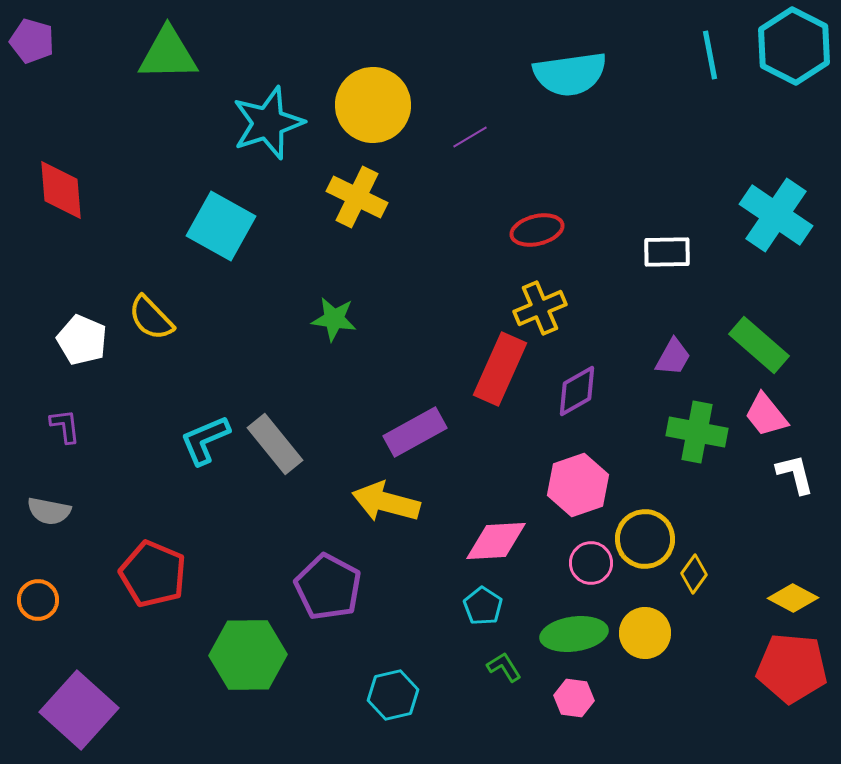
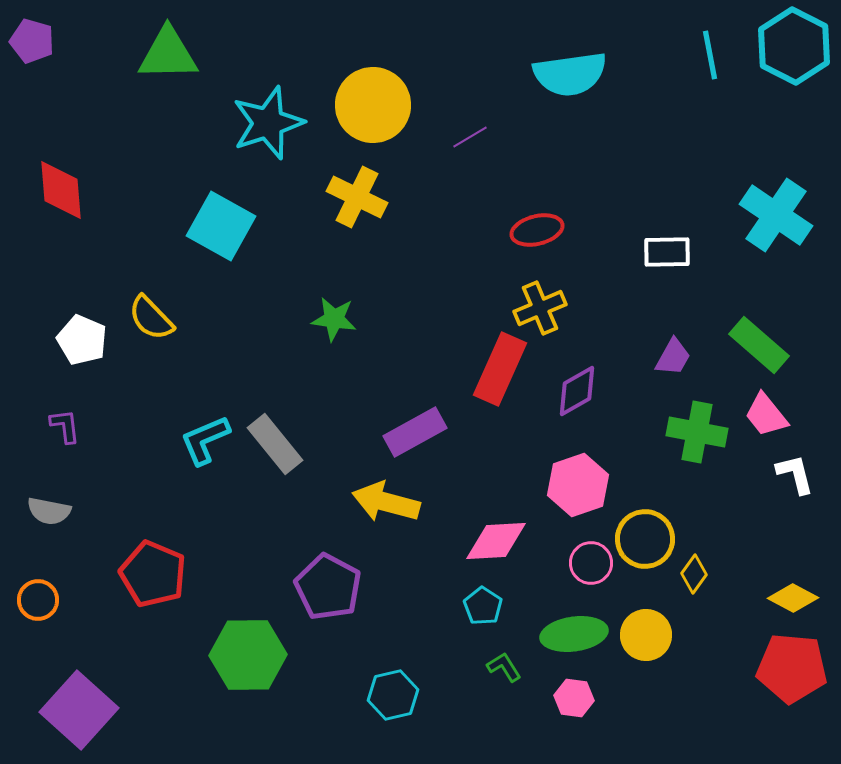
yellow circle at (645, 633): moved 1 px right, 2 px down
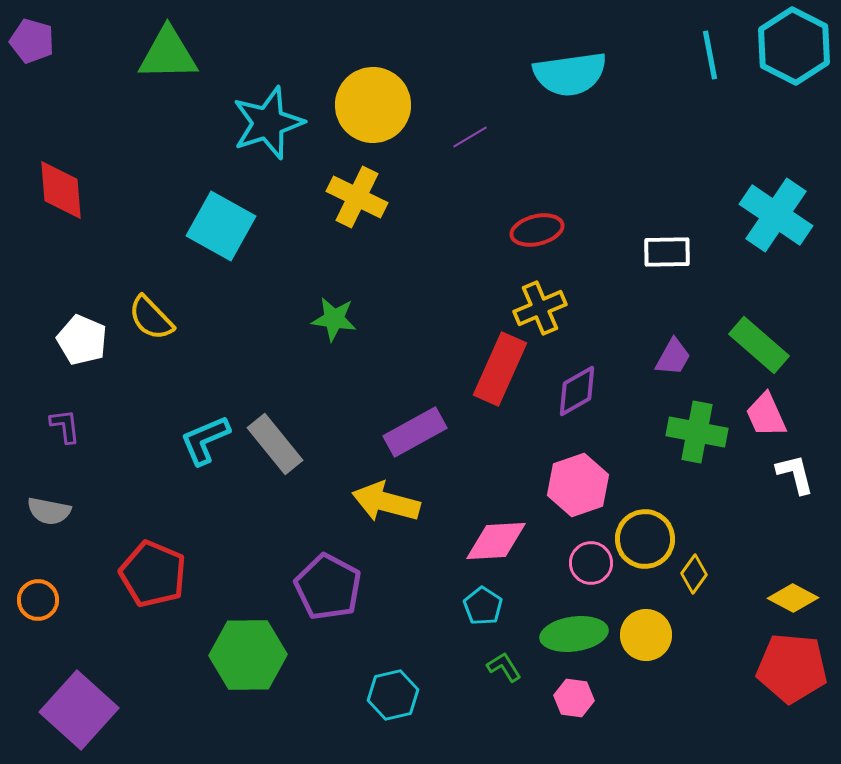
pink trapezoid at (766, 415): rotated 15 degrees clockwise
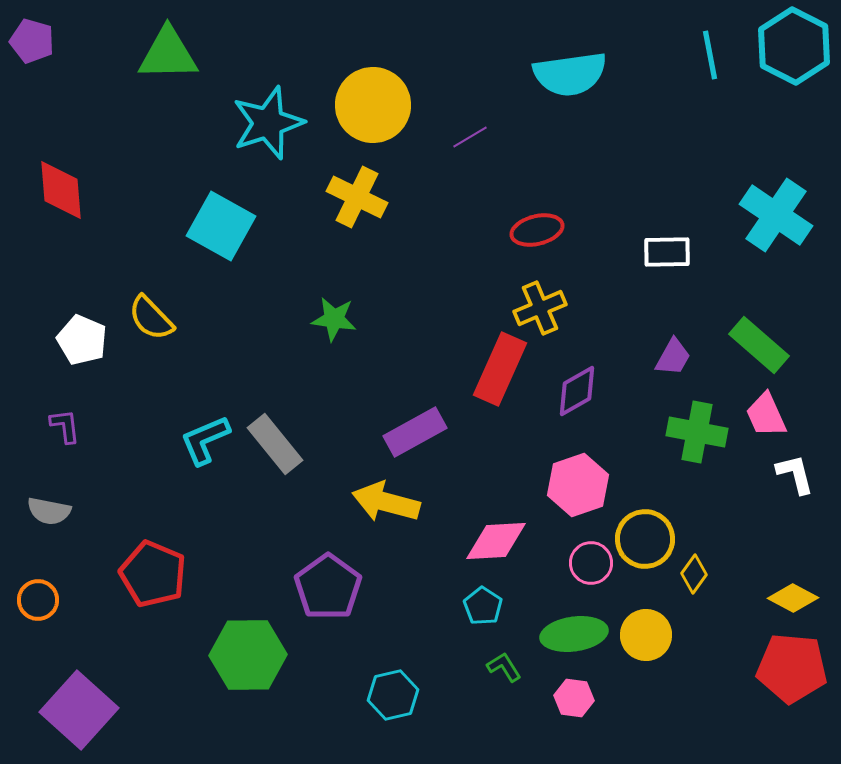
purple pentagon at (328, 587): rotated 8 degrees clockwise
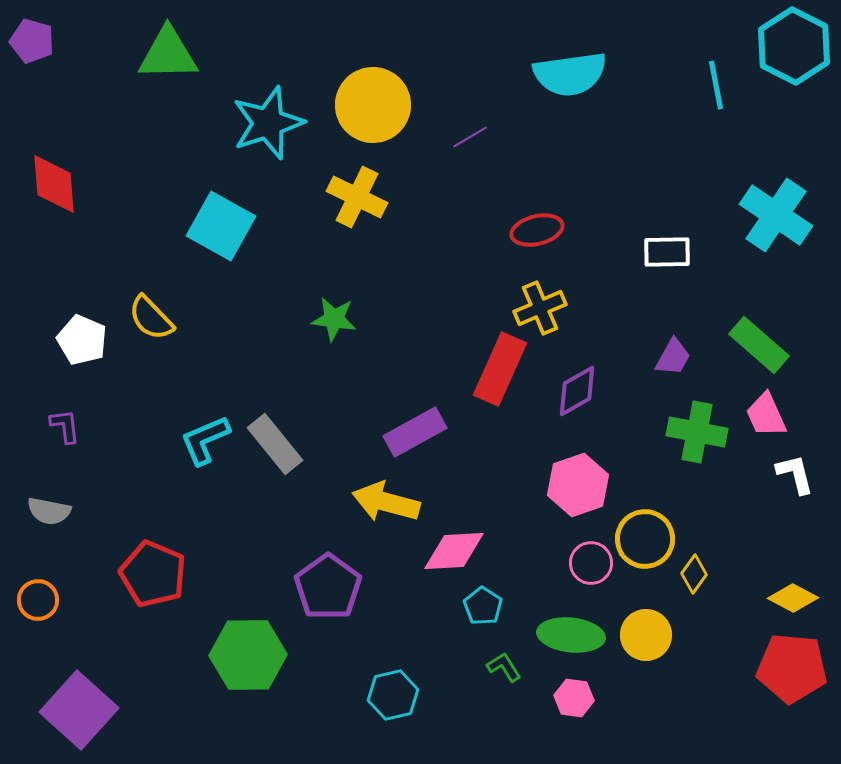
cyan line at (710, 55): moved 6 px right, 30 px down
red diamond at (61, 190): moved 7 px left, 6 px up
pink diamond at (496, 541): moved 42 px left, 10 px down
green ellipse at (574, 634): moved 3 px left, 1 px down; rotated 14 degrees clockwise
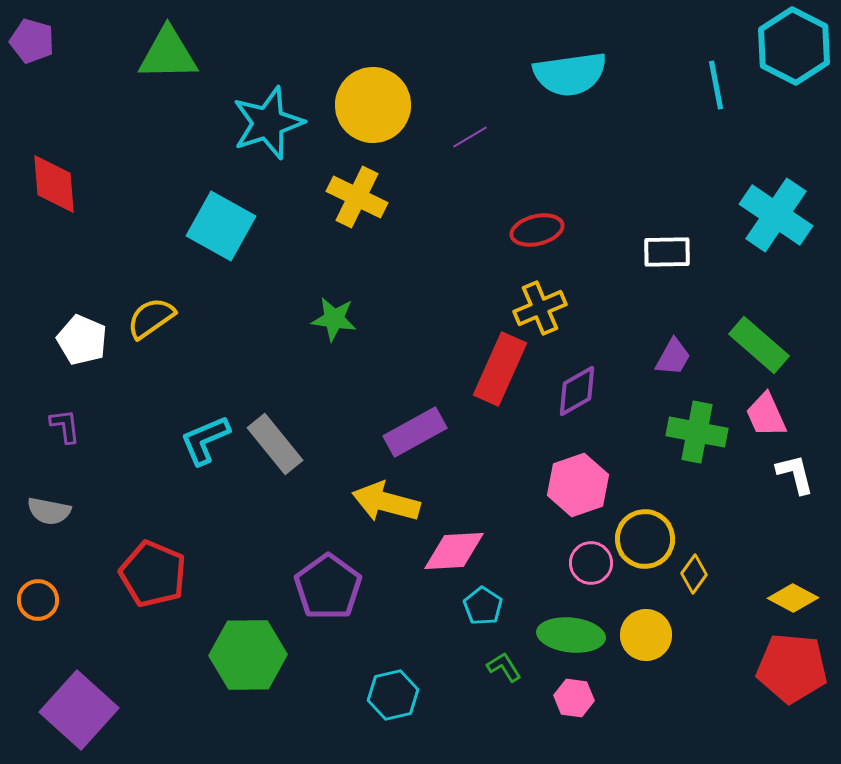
yellow semicircle at (151, 318): rotated 99 degrees clockwise
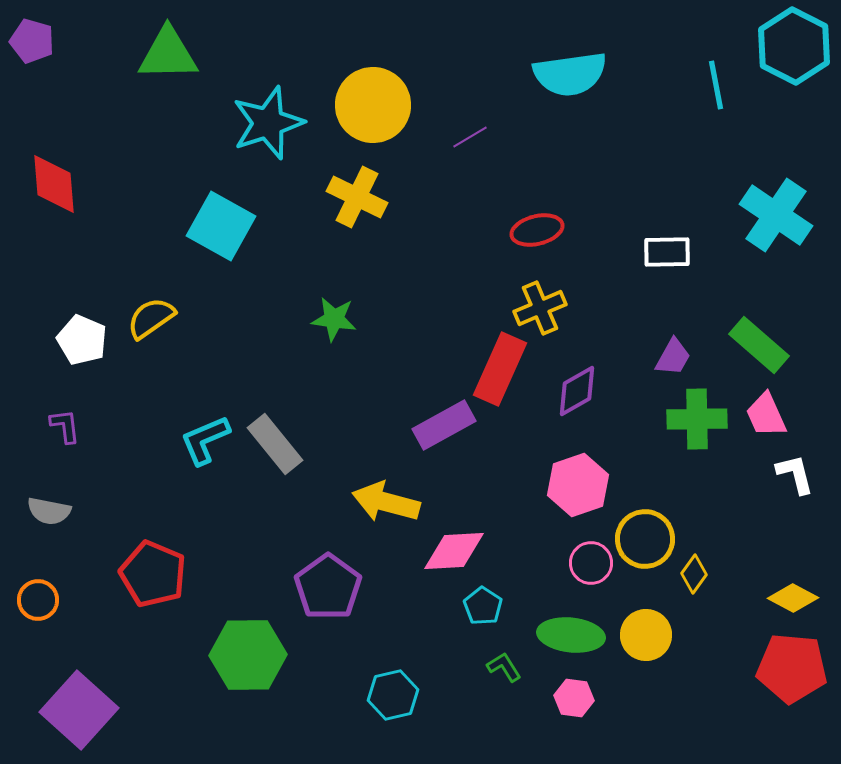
purple rectangle at (415, 432): moved 29 px right, 7 px up
green cross at (697, 432): moved 13 px up; rotated 12 degrees counterclockwise
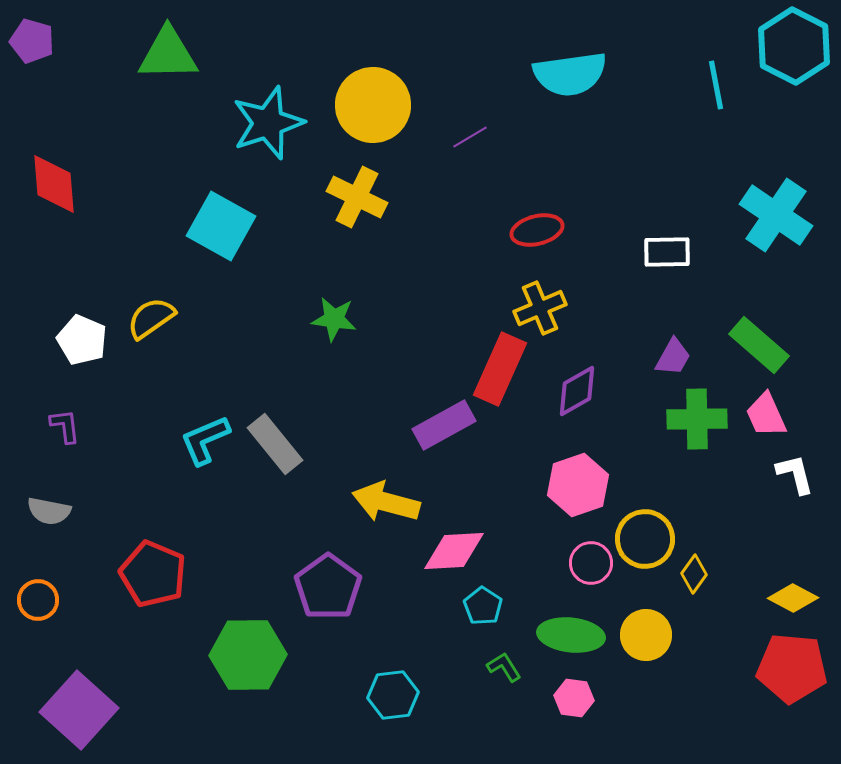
cyan hexagon at (393, 695): rotated 6 degrees clockwise
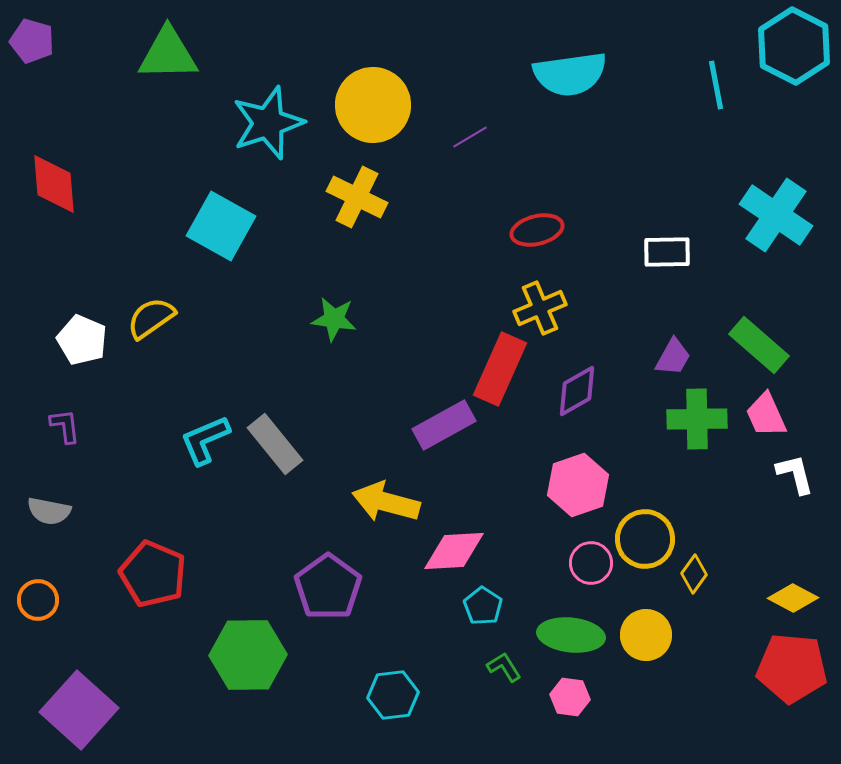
pink hexagon at (574, 698): moved 4 px left, 1 px up
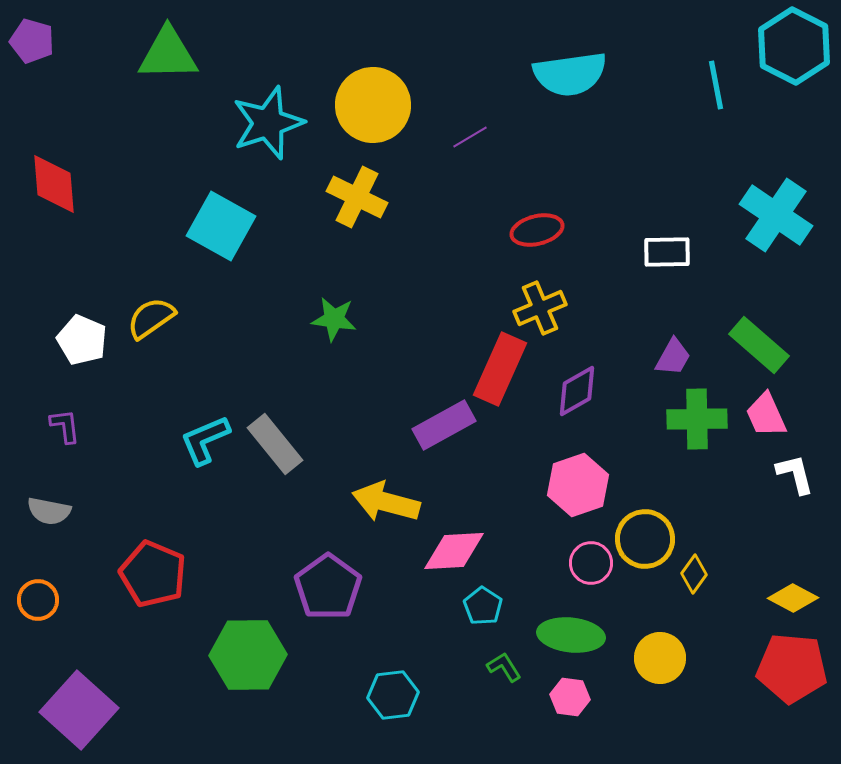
yellow circle at (646, 635): moved 14 px right, 23 px down
